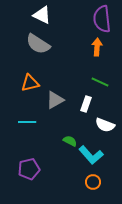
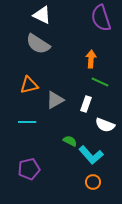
purple semicircle: moved 1 px left, 1 px up; rotated 12 degrees counterclockwise
orange arrow: moved 6 px left, 12 px down
orange triangle: moved 1 px left, 2 px down
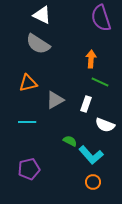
orange triangle: moved 1 px left, 2 px up
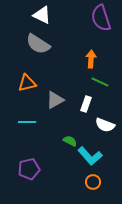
orange triangle: moved 1 px left
cyan L-shape: moved 1 px left, 1 px down
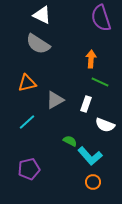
cyan line: rotated 42 degrees counterclockwise
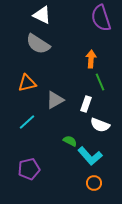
green line: rotated 42 degrees clockwise
white semicircle: moved 5 px left
orange circle: moved 1 px right, 1 px down
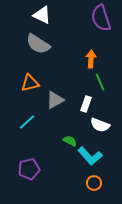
orange triangle: moved 3 px right
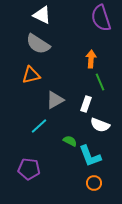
orange triangle: moved 1 px right, 8 px up
cyan line: moved 12 px right, 4 px down
cyan L-shape: rotated 20 degrees clockwise
purple pentagon: rotated 20 degrees clockwise
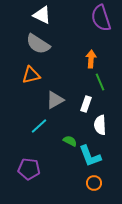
white semicircle: rotated 66 degrees clockwise
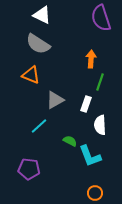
orange triangle: rotated 36 degrees clockwise
green line: rotated 42 degrees clockwise
orange circle: moved 1 px right, 10 px down
